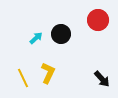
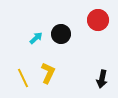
black arrow: rotated 54 degrees clockwise
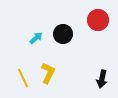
black circle: moved 2 px right
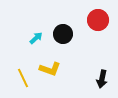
yellow L-shape: moved 2 px right, 4 px up; rotated 85 degrees clockwise
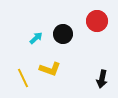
red circle: moved 1 px left, 1 px down
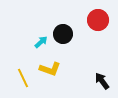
red circle: moved 1 px right, 1 px up
cyan arrow: moved 5 px right, 4 px down
black arrow: moved 2 px down; rotated 132 degrees clockwise
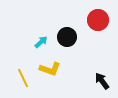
black circle: moved 4 px right, 3 px down
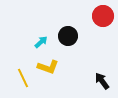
red circle: moved 5 px right, 4 px up
black circle: moved 1 px right, 1 px up
yellow L-shape: moved 2 px left, 2 px up
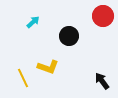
black circle: moved 1 px right
cyan arrow: moved 8 px left, 20 px up
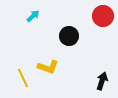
cyan arrow: moved 6 px up
black arrow: rotated 54 degrees clockwise
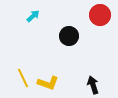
red circle: moved 3 px left, 1 px up
yellow L-shape: moved 16 px down
black arrow: moved 9 px left, 4 px down; rotated 36 degrees counterclockwise
